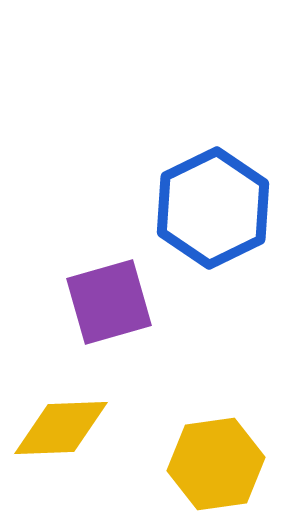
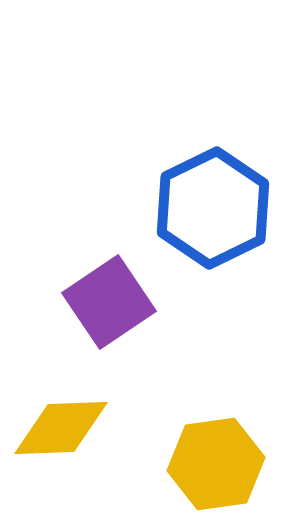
purple square: rotated 18 degrees counterclockwise
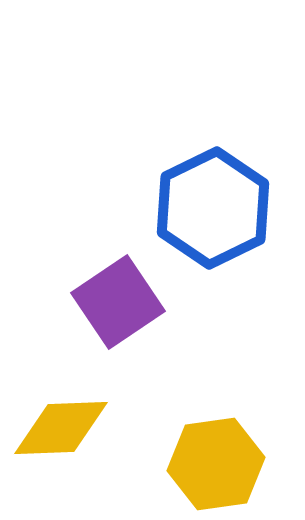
purple square: moved 9 px right
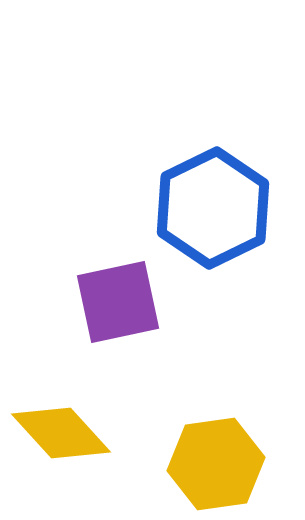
purple square: rotated 22 degrees clockwise
yellow diamond: moved 5 px down; rotated 50 degrees clockwise
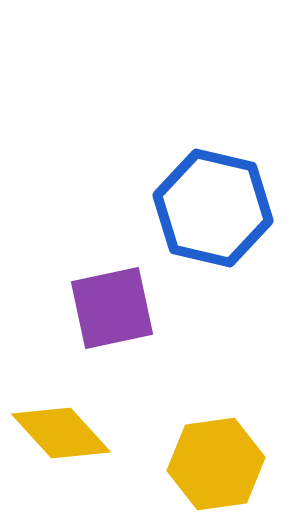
blue hexagon: rotated 21 degrees counterclockwise
purple square: moved 6 px left, 6 px down
